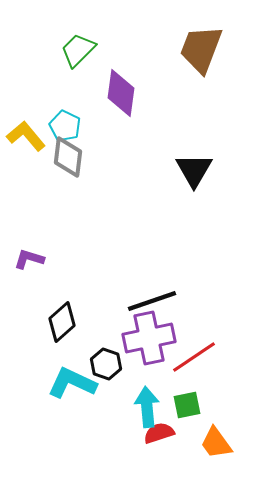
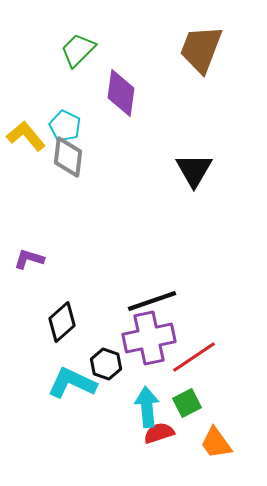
green square: moved 2 px up; rotated 16 degrees counterclockwise
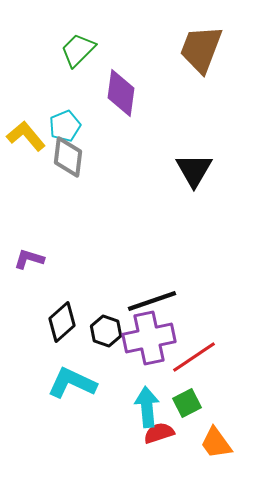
cyan pentagon: rotated 24 degrees clockwise
black hexagon: moved 33 px up
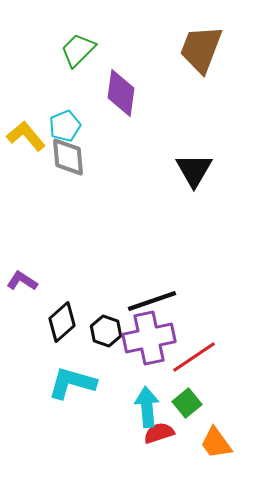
gray diamond: rotated 12 degrees counterclockwise
purple L-shape: moved 7 px left, 22 px down; rotated 16 degrees clockwise
cyan L-shape: rotated 9 degrees counterclockwise
green square: rotated 12 degrees counterclockwise
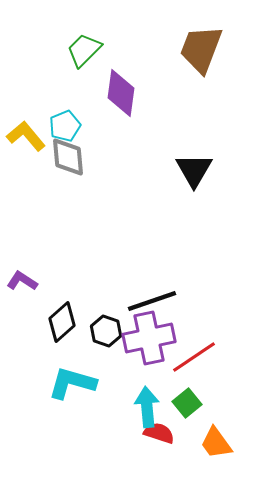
green trapezoid: moved 6 px right
red semicircle: rotated 36 degrees clockwise
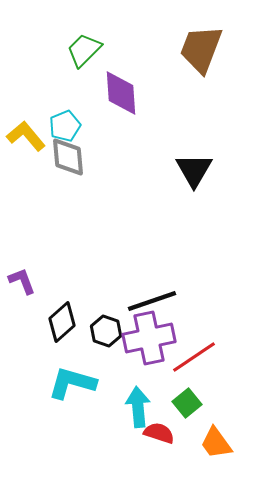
purple diamond: rotated 12 degrees counterclockwise
purple L-shape: rotated 36 degrees clockwise
cyan arrow: moved 9 px left
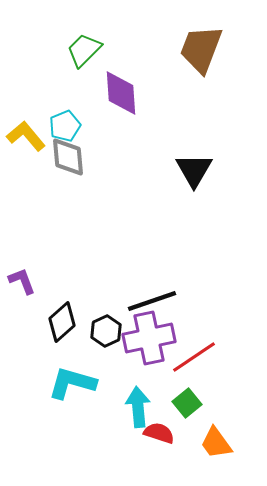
black hexagon: rotated 16 degrees clockwise
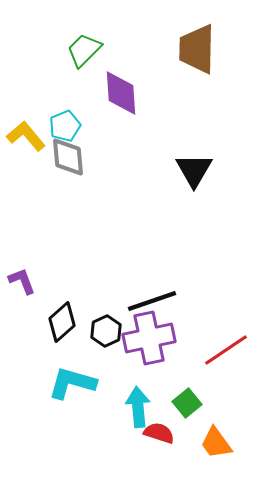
brown trapezoid: moved 4 px left; rotated 20 degrees counterclockwise
red line: moved 32 px right, 7 px up
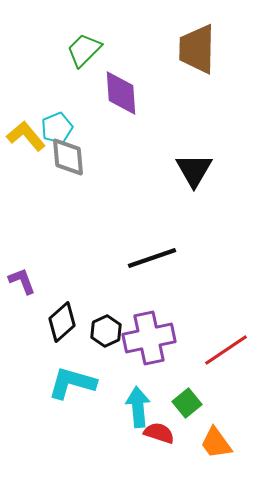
cyan pentagon: moved 8 px left, 2 px down
black line: moved 43 px up
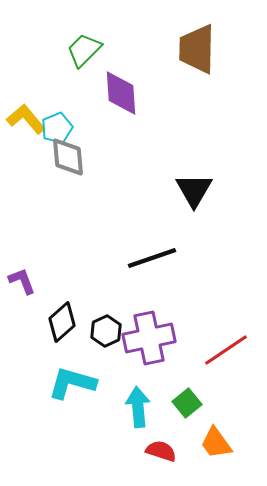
yellow L-shape: moved 17 px up
black triangle: moved 20 px down
red semicircle: moved 2 px right, 18 px down
